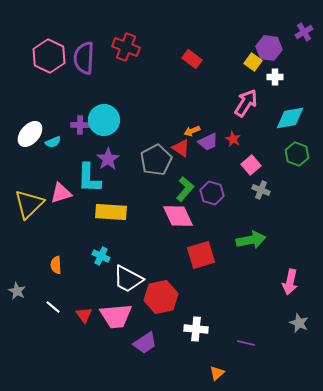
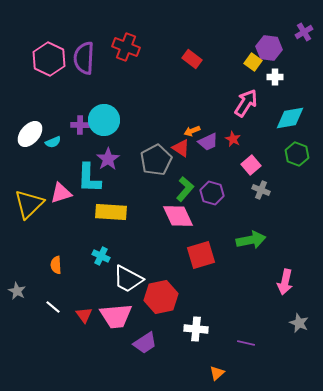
pink hexagon at (49, 56): moved 3 px down
pink arrow at (290, 282): moved 5 px left
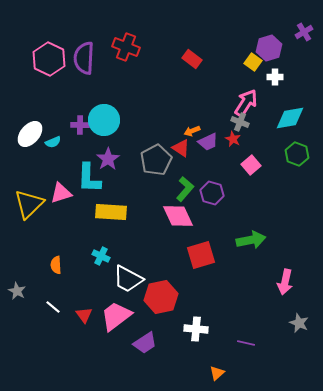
purple hexagon at (269, 48): rotated 25 degrees counterclockwise
gray cross at (261, 190): moved 21 px left, 68 px up
pink trapezoid at (116, 316): rotated 148 degrees clockwise
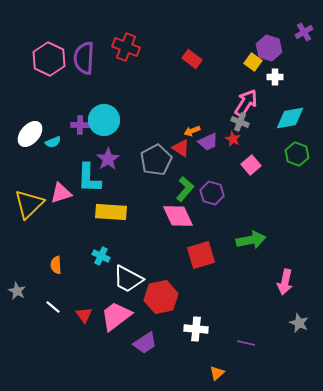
purple hexagon at (269, 48): rotated 25 degrees counterclockwise
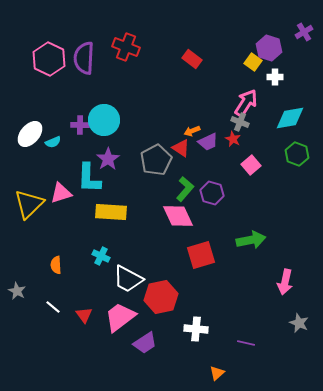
pink trapezoid at (116, 316): moved 4 px right, 1 px down
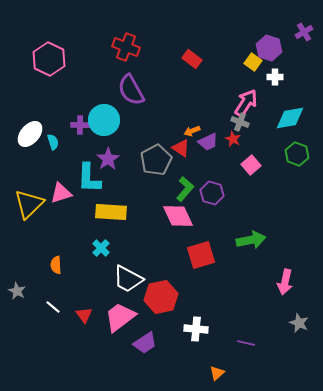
purple semicircle at (84, 58): moved 47 px right, 32 px down; rotated 32 degrees counterclockwise
cyan semicircle at (53, 142): rotated 84 degrees counterclockwise
cyan cross at (101, 256): moved 8 px up; rotated 18 degrees clockwise
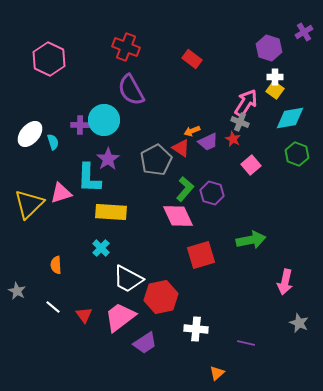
yellow square at (253, 62): moved 22 px right, 28 px down
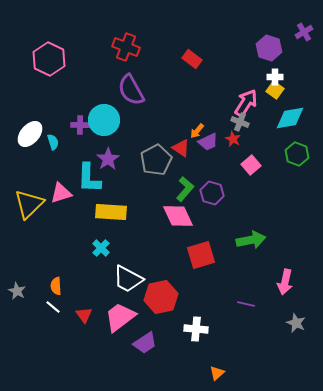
orange arrow at (192, 131): moved 5 px right; rotated 28 degrees counterclockwise
orange semicircle at (56, 265): moved 21 px down
gray star at (299, 323): moved 3 px left
purple line at (246, 343): moved 39 px up
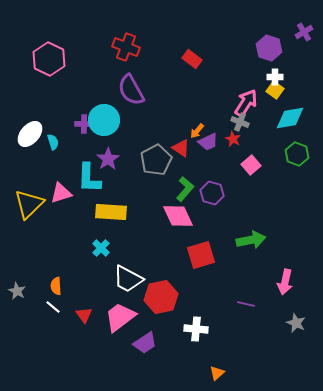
purple cross at (80, 125): moved 4 px right, 1 px up
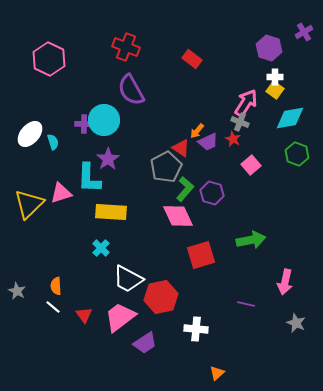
gray pentagon at (156, 160): moved 10 px right, 7 px down
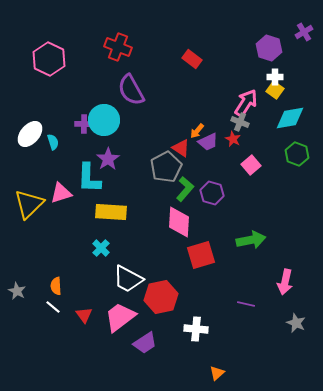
red cross at (126, 47): moved 8 px left
pink diamond at (178, 216): moved 1 px right, 6 px down; rotated 28 degrees clockwise
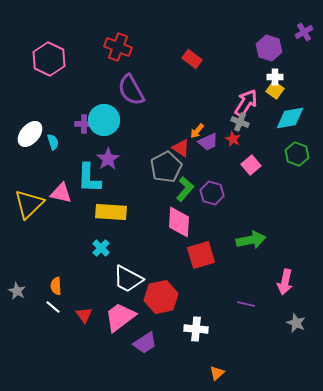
pink triangle at (61, 193): rotated 30 degrees clockwise
